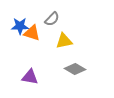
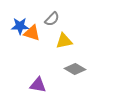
purple triangle: moved 8 px right, 8 px down
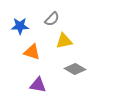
orange triangle: moved 19 px down
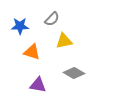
gray diamond: moved 1 px left, 4 px down
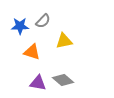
gray semicircle: moved 9 px left, 2 px down
gray diamond: moved 11 px left, 7 px down; rotated 10 degrees clockwise
purple triangle: moved 2 px up
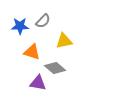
gray diamond: moved 8 px left, 12 px up
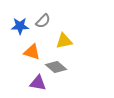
gray diamond: moved 1 px right, 1 px up
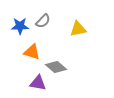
yellow triangle: moved 14 px right, 12 px up
